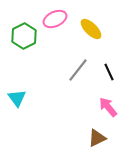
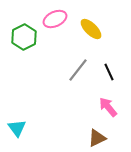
green hexagon: moved 1 px down
cyan triangle: moved 30 px down
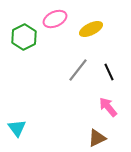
yellow ellipse: rotated 70 degrees counterclockwise
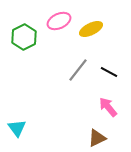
pink ellipse: moved 4 px right, 2 px down
black line: rotated 36 degrees counterclockwise
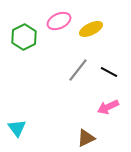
pink arrow: rotated 75 degrees counterclockwise
brown triangle: moved 11 px left
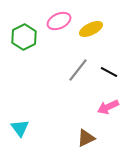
cyan triangle: moved 3 px right
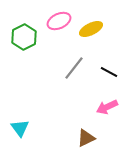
gray line: moved 4 px left, 2 px up
pink arrow: moved 1 px left
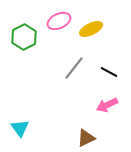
pink arrow: moved 2 px up
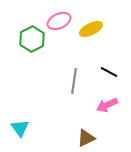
green hexagon: moved 8 px right, 2 px down
gray line: moved 13 px down; rotated 30 degrees counterclockwise
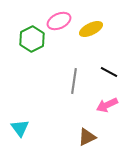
brown triangle: moved 1 px right, 1 px up
